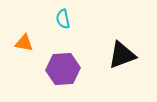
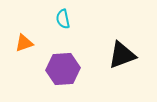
orange triangle: rotated 30 degrees counterclockwise
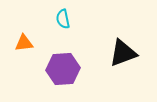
orange triangle: rotated 12 degrees clockwise
black triangle: moved 1 px right, 2 px up
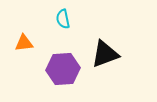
black triangle: moved 18 px left, 1 px down
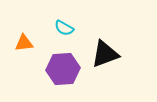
cyan semicircle: moved 1 px right, 9 px down; rotated 48 degrees counterclockwise
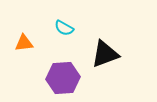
purple hexagon: moved 9 px down
